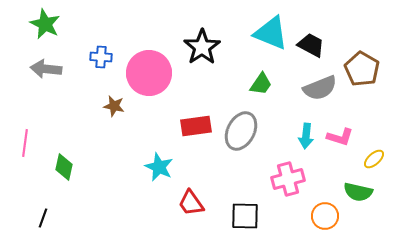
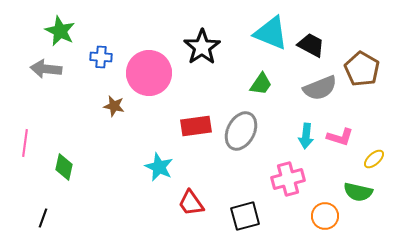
green star: moved 15 px right, 7 px down
black square: rotated 16 degrees counterclockwise
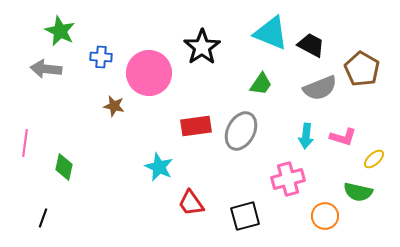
pink L-shape: moved 3 px right
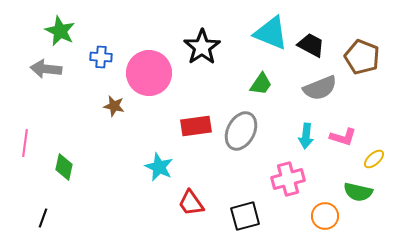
brown pentagon: moved 12 px up; rotated 8 degrees counterclockwise
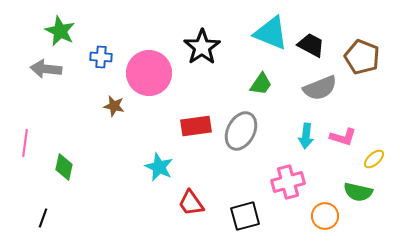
pink cross: moved 3 px down
